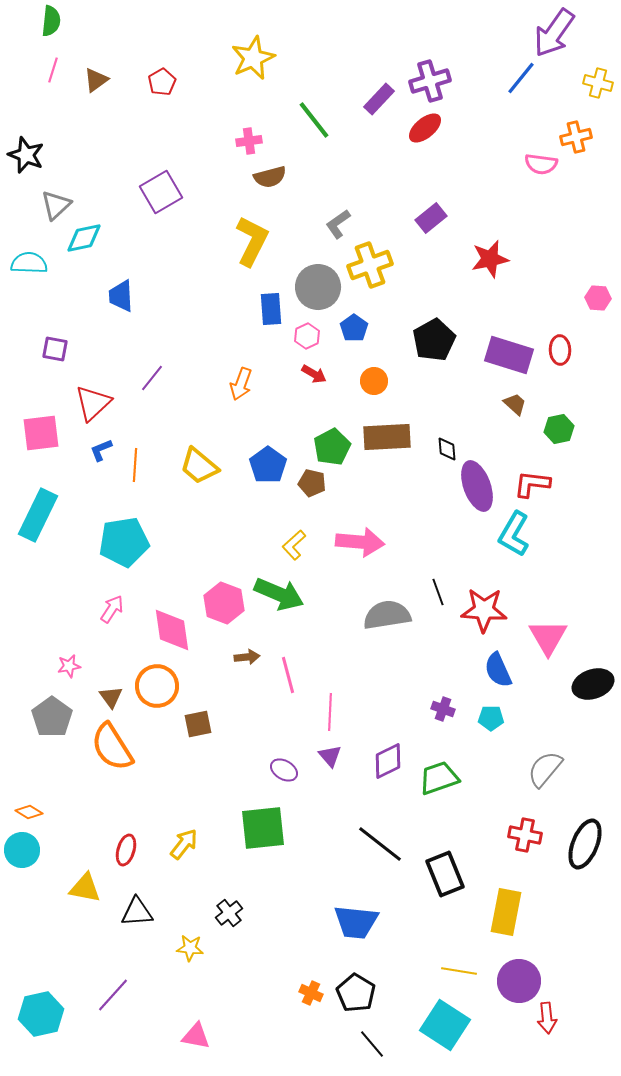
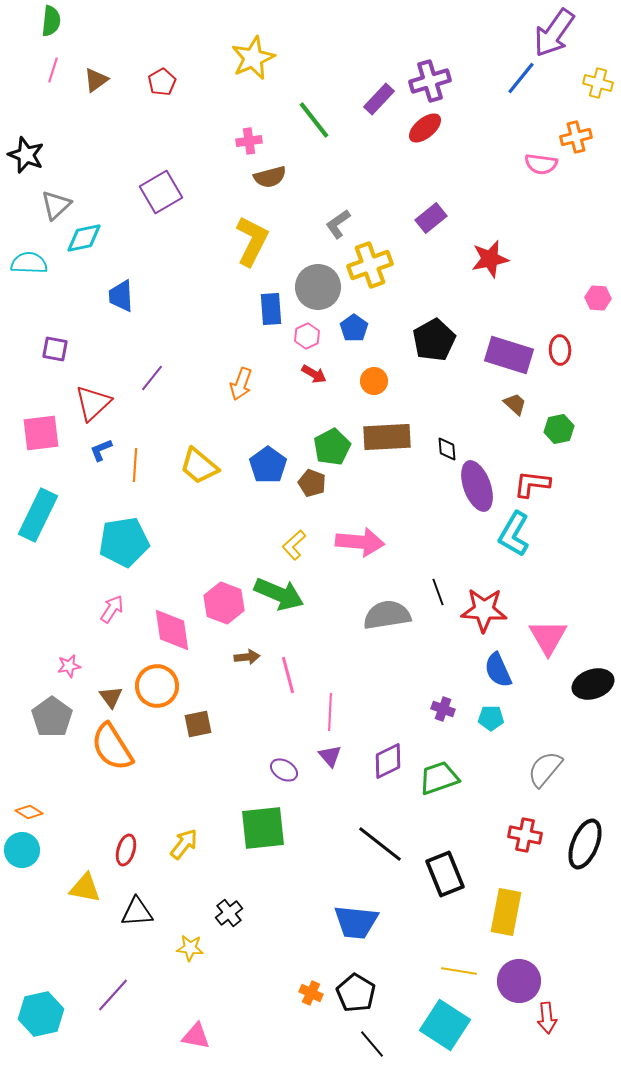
brown pentagon at (312, 483): rotated 8 degrees clockwise
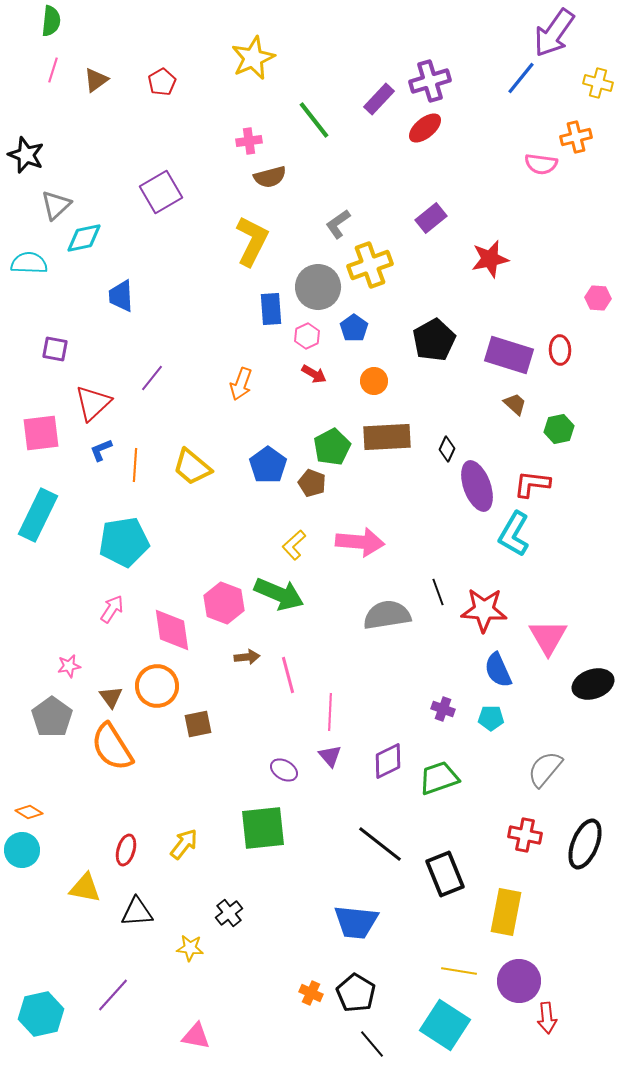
black diamond at (447, 449): rotated 30 degrees clockwise
yellow trapezoid at (199, 466): moved 7 px left, 1 px down
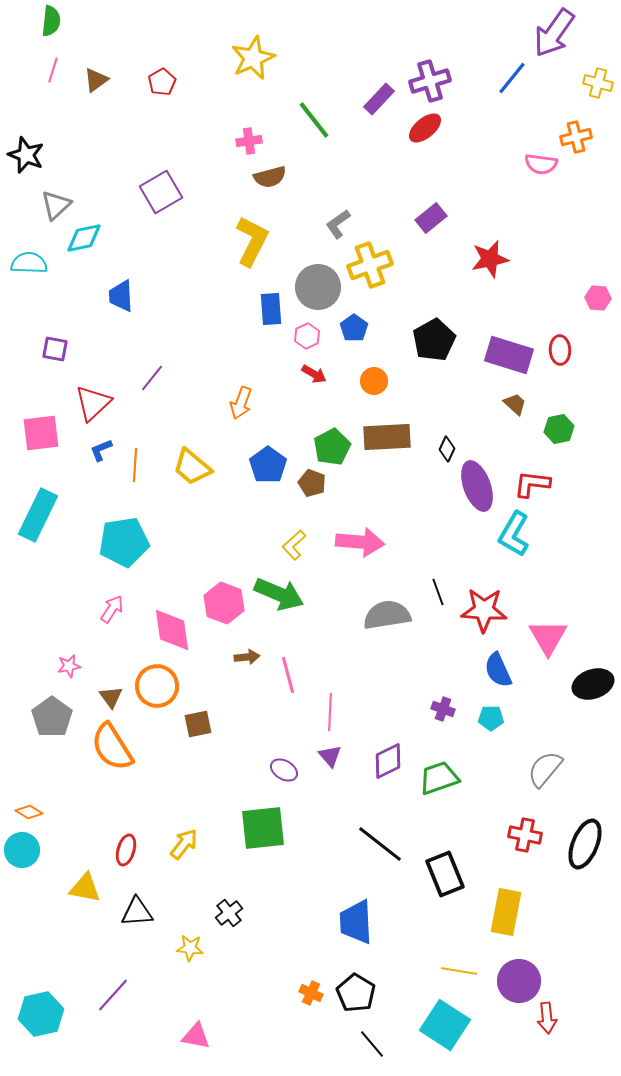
blue line at (521, 78): moved 9 px left
orange arrow at (241, 384): moved 19 px down
blue trapezoid at (356, 922): rotated 81 degrees clockwise
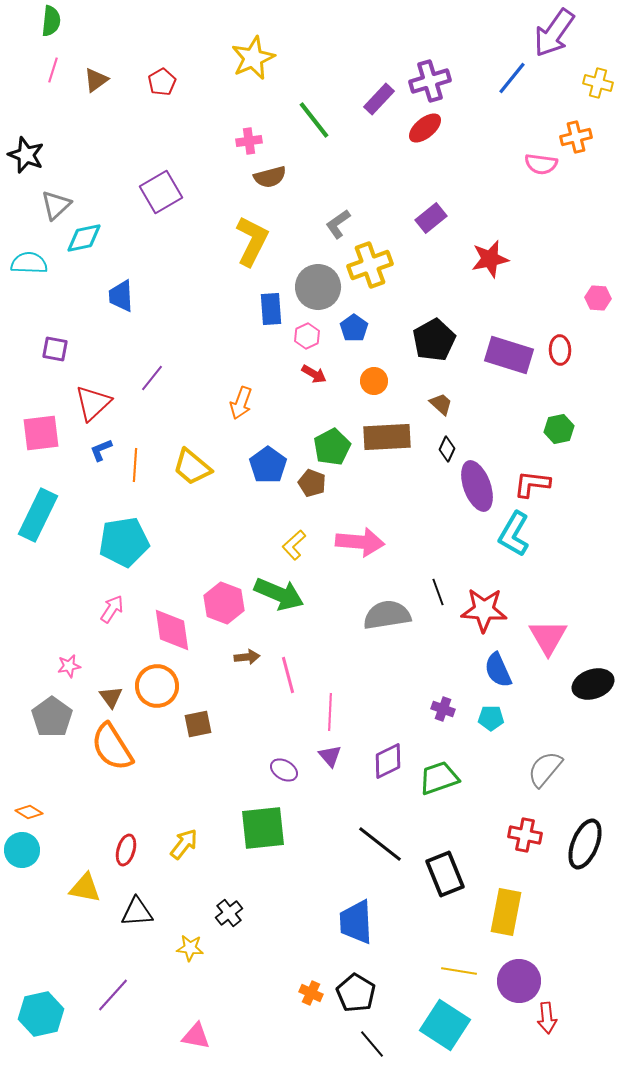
brown trapezoid at (515, 404): moved 74 px left
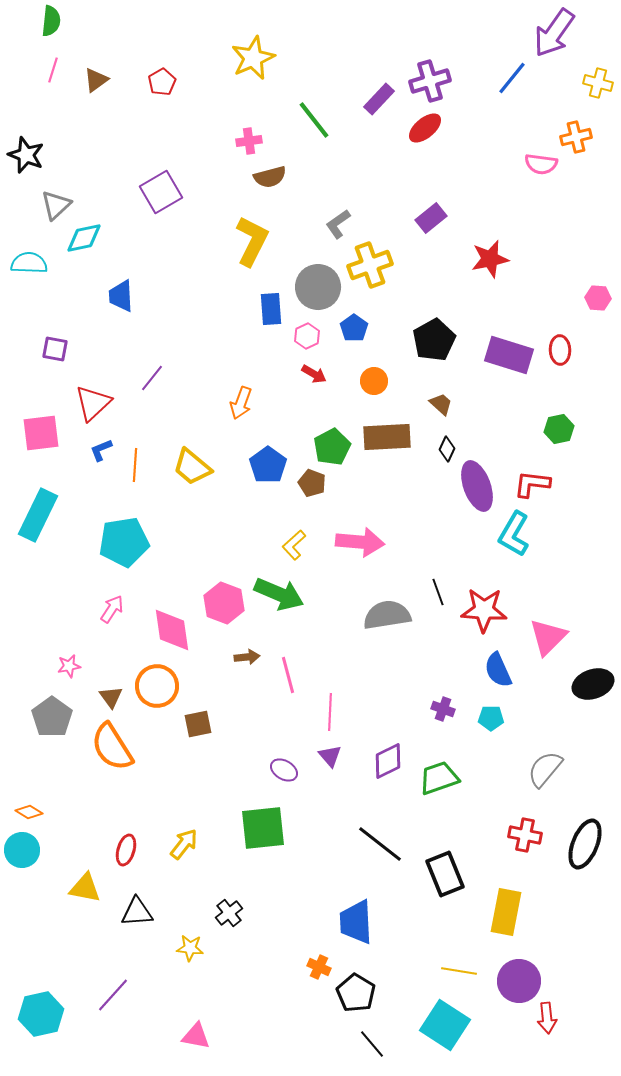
pink triangle at (548, 637): rotated 15 degrees clockwise
orange cross at (311, 993): moved 8 px right, 26 px up
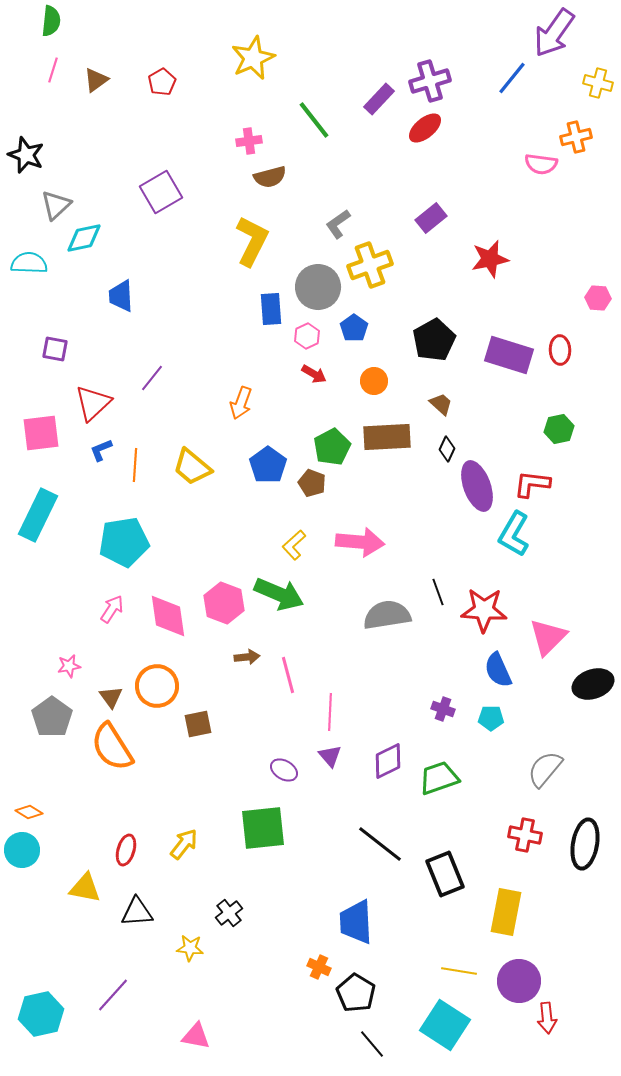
pink diamond at (172, 630): moved 4 px left, 14 px up
black ellipse at (585, 844): rotated 12 degrees counterclockwise
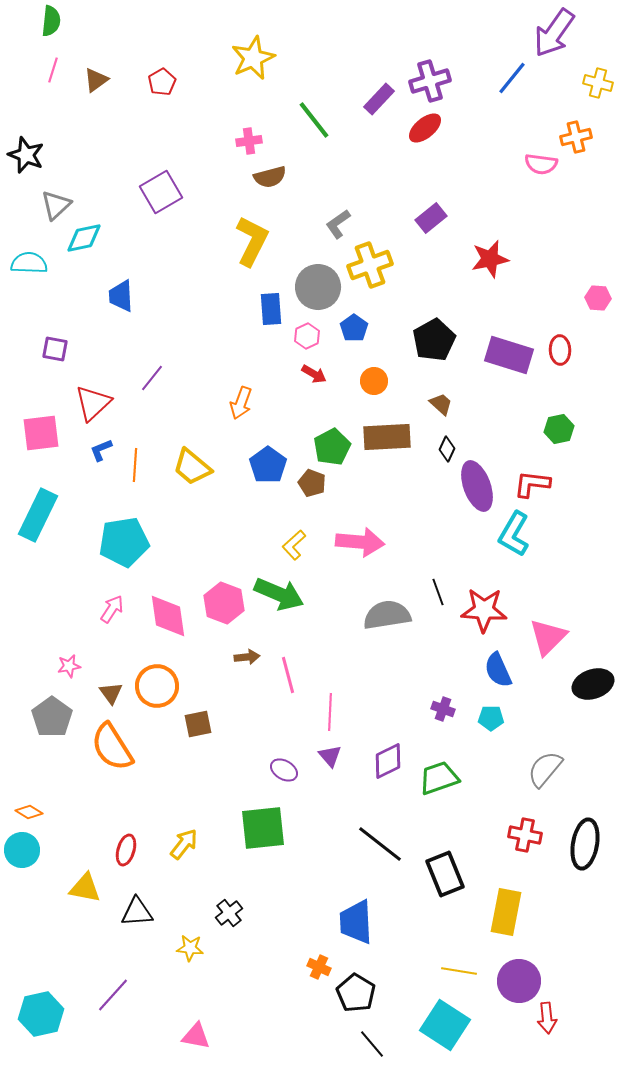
brown triangle at (111, 697): moved 4 px up
